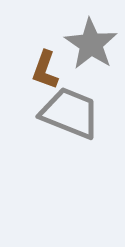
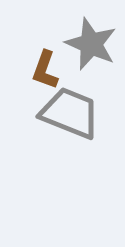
gray star: rotated 10 degrees counterclockwise
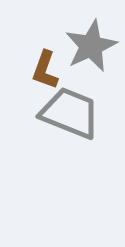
gray star: moved 2 px down; rotated 24 degrees clockwise
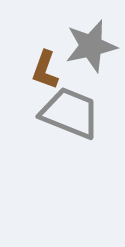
gray star: rotated 12 degrees clockwise
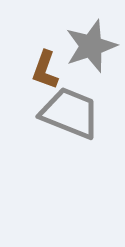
gray star: rotated 6 degrees counterclockwise
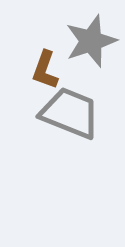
gray star: moved 5 px up
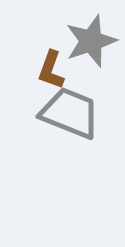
brown L-shape: moved 6 px right
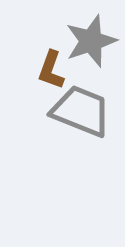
gray trapezoid: moved 11 px right, 2 px up
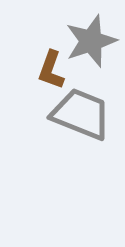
gray trapezoid: moved 3 px down
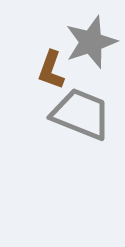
gray star: moved 1 px down
